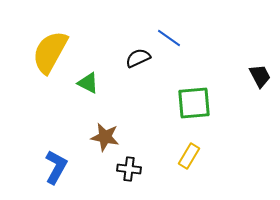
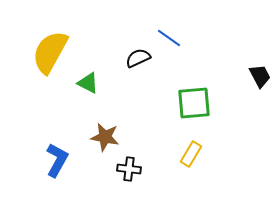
yellow rectangle: moved 2 px right, 2 px up
blue L-shape: moved 1 px right, 7 px up
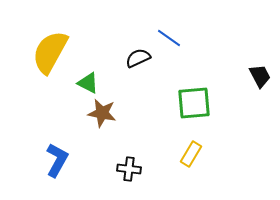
brown star: moved 3 px left, 24 px up
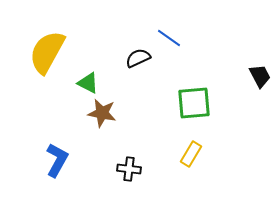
yellow semicircle: moved 3 px left
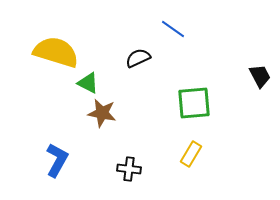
blue line: moved 4 px right, 9 px up
yellow semicircle: moved 9 px right; rotated 78 degrees clockwise
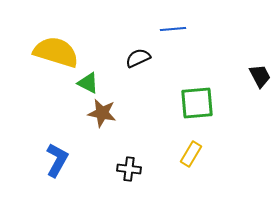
blue line: rotated 40 degrees counterclockwise
green square: moved 3 px right
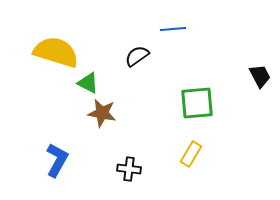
black semicircle: moved 1 px left, 2 px up; rotated 10 degrees counterclockwise
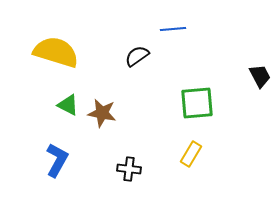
green triangle: moved 20 px left, 22 px down
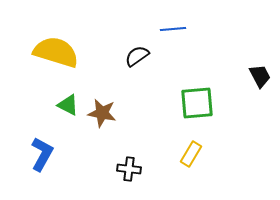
blue L-shape: moved 15 px left, 6 px up
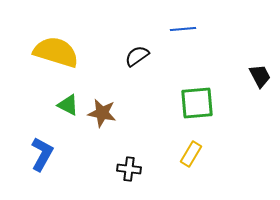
blue line: moved 10 px right
